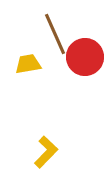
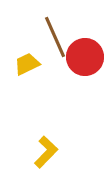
brown line: moved 3 px down
yellow trapezoid: moved 1 px left; rotated 16 degrees counterclockwise
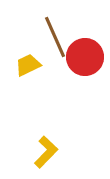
yellow trapezoid: moved 1 px right, 1 px down
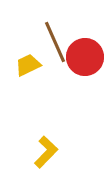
brown line: moved 5 px down
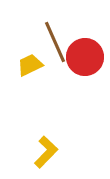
yellow trapezoid: moved 2 px right
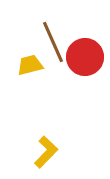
brown line: moved 2 px left
yellow trapezoid: rotated 12 degrees clockwise
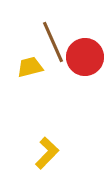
yellow trapezoid: moved 2 px down
yellow L-shape: moved 1 px right, 1 px down
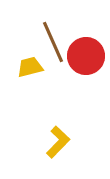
red circle: moved 1 px right, 1 px up
yellow L-shape: moved 11 px right, 11 px up
